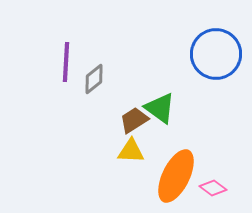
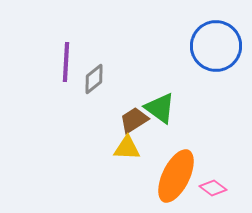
blue circle: moved 8 px up
yellow triangle: moved 4 px left, 3 px up
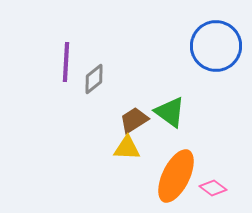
green triangle: moved 10 px right, 4 px down
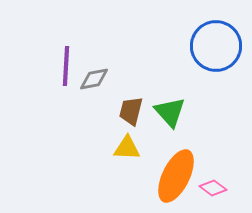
purple line: moved 4 px down
gray diamond: rotated 28 degrees clockwise
green triangle: rotated 12 degrees clockwise
brown trapezoid: moved 3 px left, 9 px up; rotated 44 degrees counterclockwise
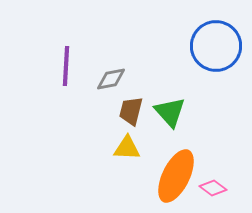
gray diamond: moved 17 px right
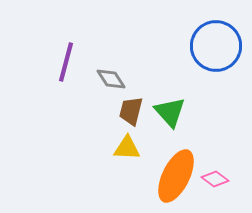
purple line: moved 4 px up; rotated 12 degrees clockwise
gray diamond: rotated 68 degrees clockwise
pink diamond: moved 2 px right, 9 px up
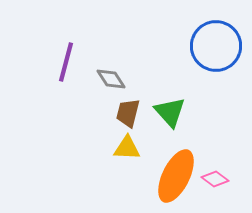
brown trapezoid: moved 3 px left, 2 px down
